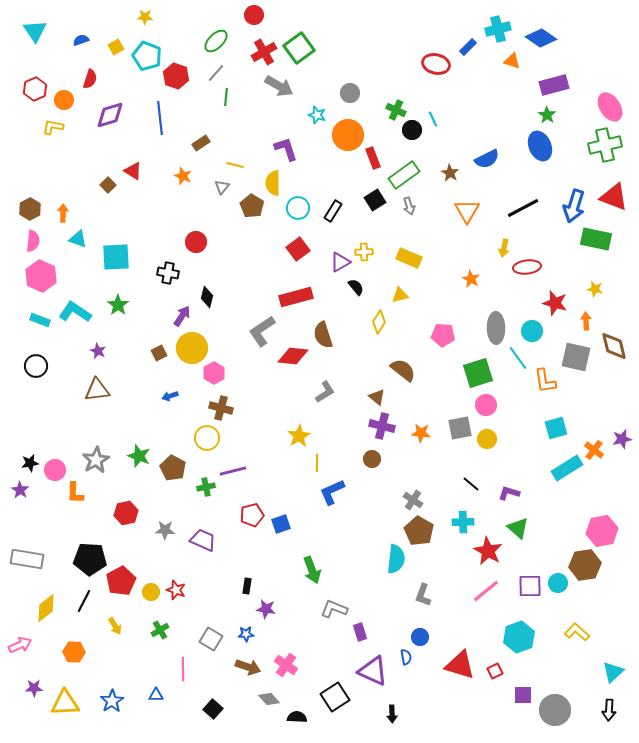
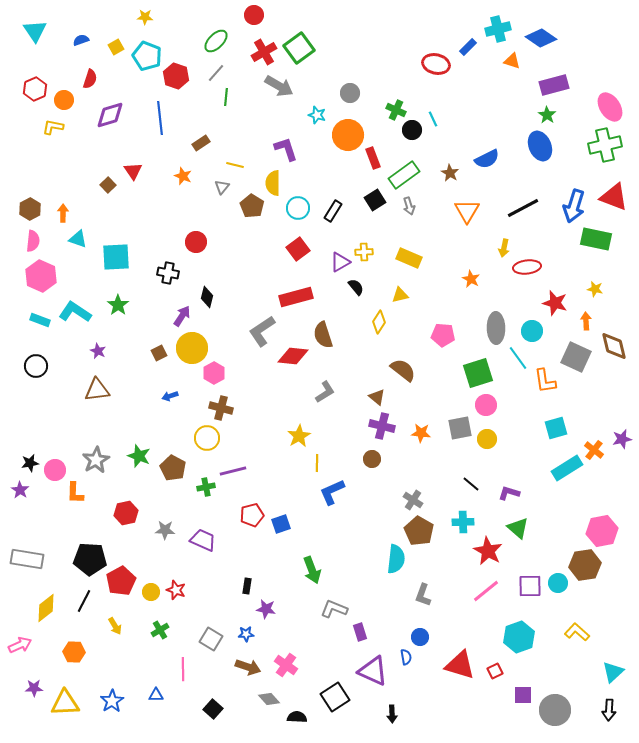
red triangle at (133, 171): rotated 24 degrees clockwise
gray square at (576, 357): rotated 12 degrees clockwise
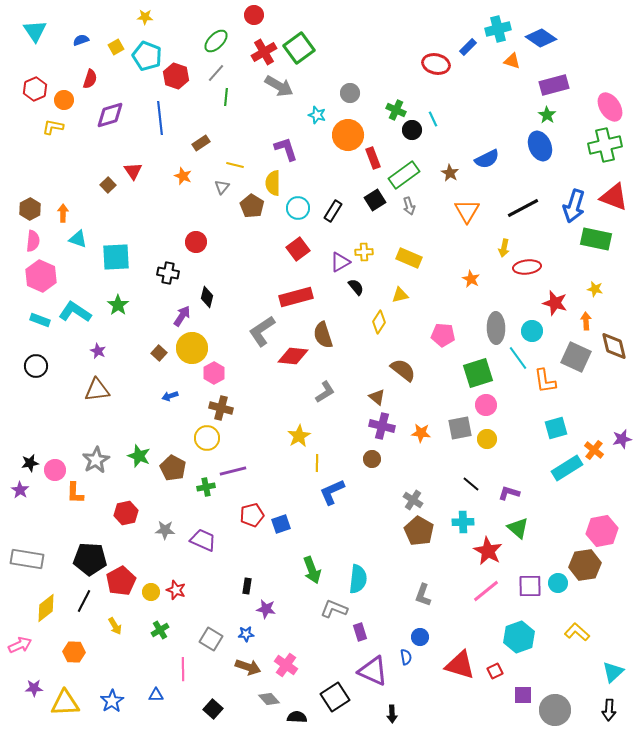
brown square at (159, 353): rotated 21 degrees counterclockwise
cyan semicircle at (396, 559): moved 38 px left, 20 px down
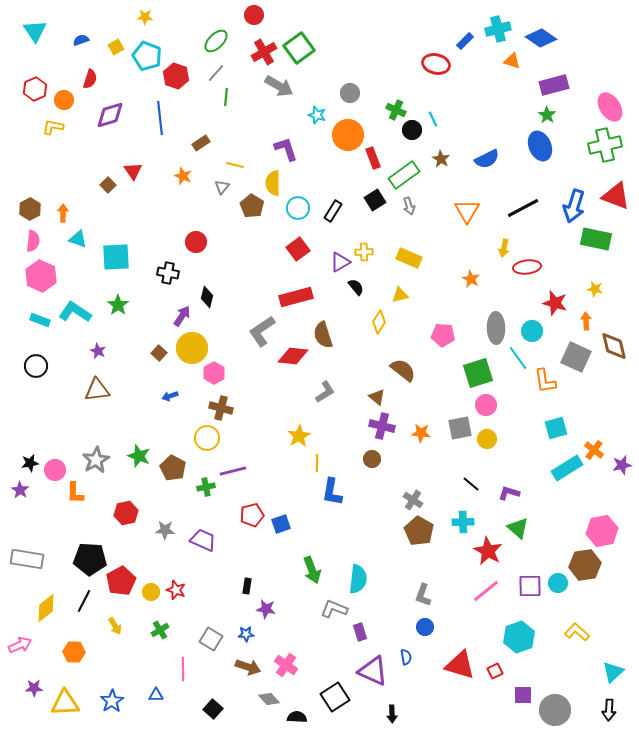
blue rectangle at (468, 47): moved 3 px left, 6 px up
brown star at (450, 173): moved 9 px left, 14 px up
red triangle at (614, 197): moved 2 px right, 1 px up
purple star at (622, 439): moved 26 px down
blue L-shape at (332, 492): rotated 56 degrees counterclockwise
blue circle at (420, 637): moved 5 px right, 10 px up
